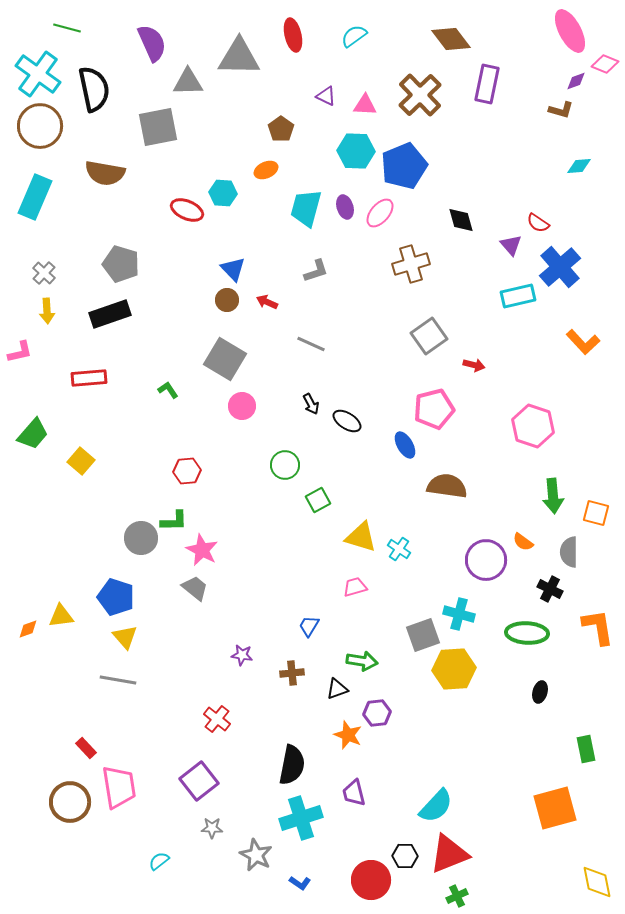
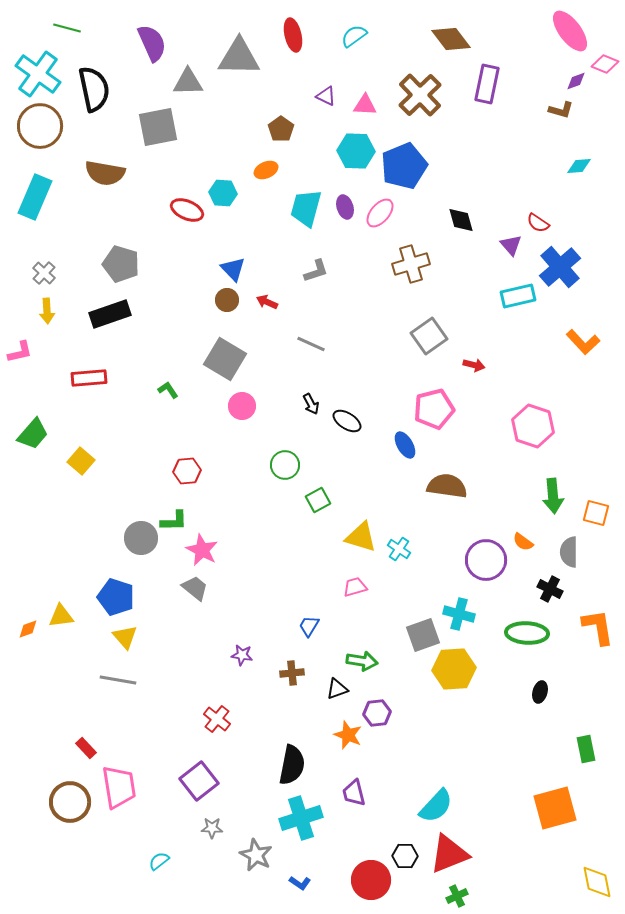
pink ellipse at (570, 31): rotated 9 degrees counterclockwise
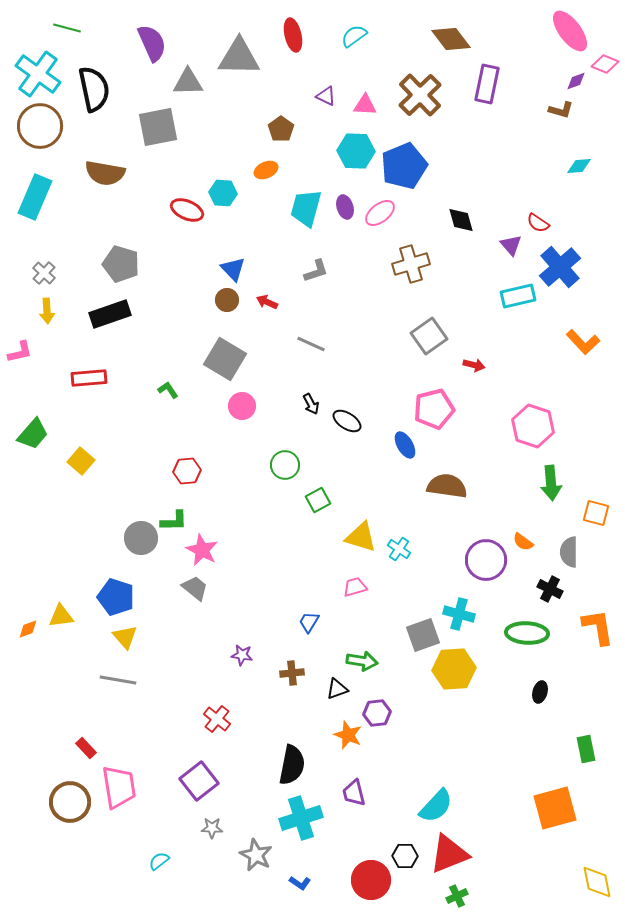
pink ellipse at (380, 213): rotated 12 degrees clockwise
green arrow at (553, 496): moved 2 px left, 13 px up
blue trapezoid at (309, 626): moved 4 px up
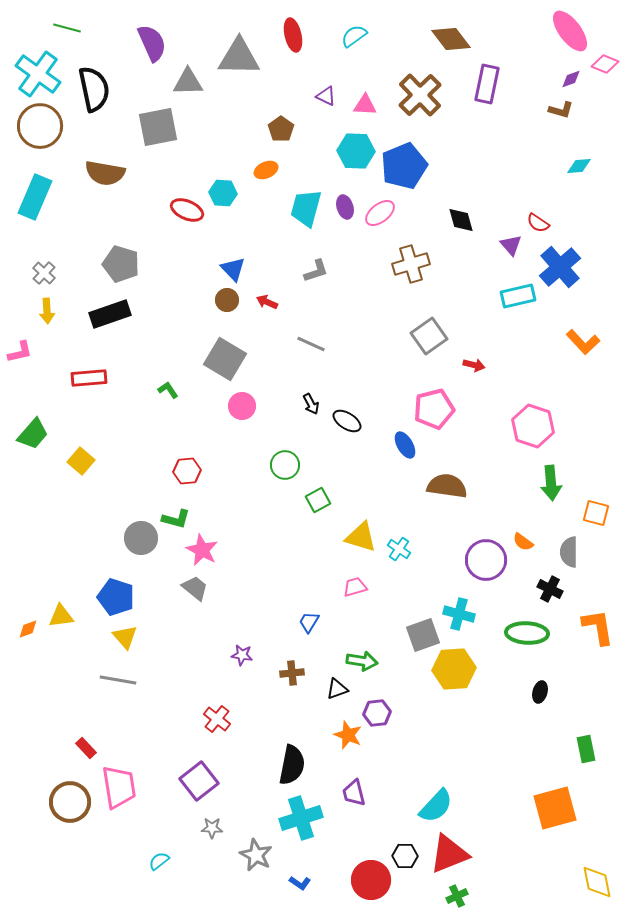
purple diamond at (576, 81): moved 5 px left, 2 px up
green L-shape at (174, 521): moved 2 px right, 2 px up; rotated 16 degrees clockwise
